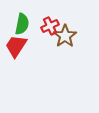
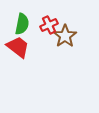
red cross: moved 1 px left, 1 px up
red trapezoid: moved 2 px right, 1 px down; rotated 95 degrees clockwise
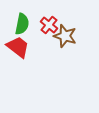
red cross: rotated 24 degrees counterclockwise
brown star: rotated 20 degrees counterclockwise
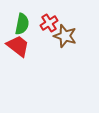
red cross: moved 2 px up; rotated 18 degrees clockwise
red trapezoid: moved 1 px up
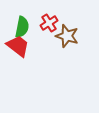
green semicircle: moved 3 px down
brown star: moved 2 px right
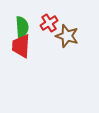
green semicircle: rotated 15 degrees counterclockwise
red trapezoid: moved 3 px right; rotated 125 degrees counterclockwise
